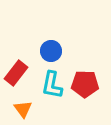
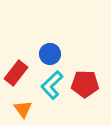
blue circle: moved 1 px left, 3 px down
cyan L-shape: rotated 36 degrees clockwise
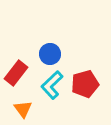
red pentagon: rotated 16 degrees counterclockwise
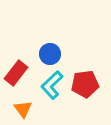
red pentagon: rotated 8 degrees clockwise
